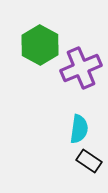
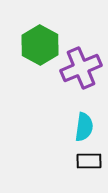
cyan semicircle: moved 5 px right, 2 px up
black rectangle: rotated 35 degrees counterclockwise
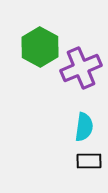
green hexagon: moved 2 px down
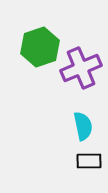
green hexagon: rotated 12 degrees clockwise
cyan semicircle: moved 1 px left, 1 px up; rotated 20 degrees counterclockwise
